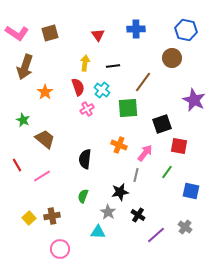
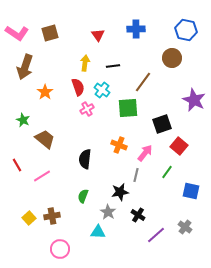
red square: rotated 30 degrees clockwise
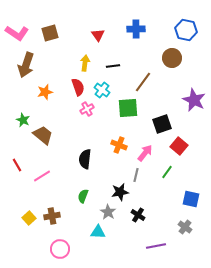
brown arrow: moved 1 px right, 2 px up
orange star: rotated 21 degrees clockwise
brown trapezoid: moved 2 px left, 4 px up
blue square: moved 8 px down
purple line: moved 11 px down; rotated 30 degrees clockwise
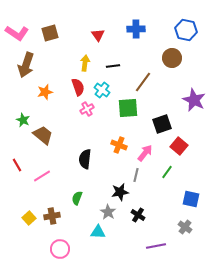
green semicircle: moved 6 px left, 2 px down
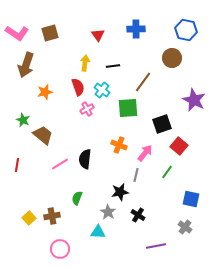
red line: rotated 40 degrees clockwise
pink line: moved 18 px right, 12 px up
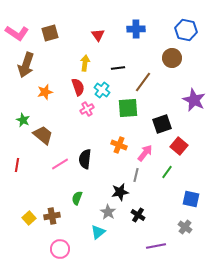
black line: moved 5 px right, 2 px down
cyan triangle: rotated 42 degrees counterclockwise
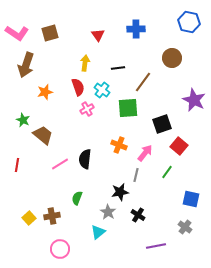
blue hexagon: moved 3 px right, 8 px up
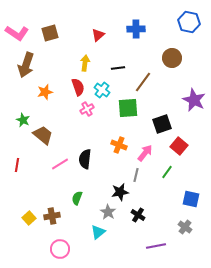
red triangle: rotated 24 degrees clockwise
